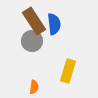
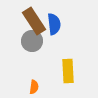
yellow rectangle: rotated 20 degrees counterclockwise
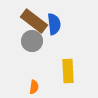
brown rectangle: rotated 20 degrees counterclockwise
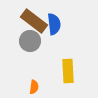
gray circle: moved 2 px left
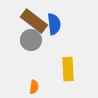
gray circle: moved 1 px right, 1 px up
yellow rectangle: moved 2 px up
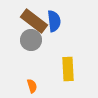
blue semicircle: moved 3 px up
orange semicircle: moved 2 px left, 1 px up; rotated 24 degrees counterclockwise
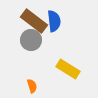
yellow rectangle: rotated 55 degrees counterclockwise
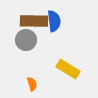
brown rectangle: rotated 36 degrees counterclockwise
gray circle: moved 5 px left
orange semicircle: moved 2 px up
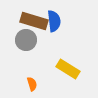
brown rectangle: rotated 16 degrees clockwise
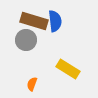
blue semicircle: moved 1 px right
orange semicircle: rotated 144 degrees counterclockwise
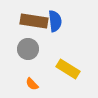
brown rectangle: rotated 8 degrees counterclockwise
gray circle: moved 2 px right, 9 px down
orange semicircle: rotated 64 degrees counterclockwise
